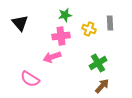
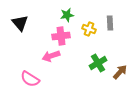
green star: moved 2 px right
pink arrow: moved 1 px left, 1 px up
brown arrow: moved 18 px right, 14 px up
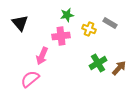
gray rectangle: rotated 56 degrees counterclockwise
pink arrow: moved 9 px left; rotated 48 degrees counterclockwise
brown arrow: moved 1 px left, 4 px up
pink semicircle: rotated 108 degrees clockwise
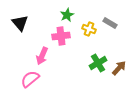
green star: rotated 16 degrees counterclockwise
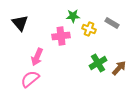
green star: moved 6 px right, 1 px down; rotated 24 degrees clockwise
gray rectangle: moved 2 px right
pink arrow: moved 5 px left, 1 px down
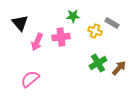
yellow cross: moved 6 px right, 2 px down
pink cross: moved 1 px down
pink arrow: moved 15 px up
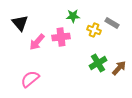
yellow cross: moved 1 px left, 1 px up
pink arrow: rotated 18 degrees clockwise
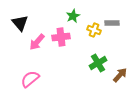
green star: rotated 24 degrees counterclockwise
gray rectangle: rotated 32 degrees counterclockwise
brown arrow: moved 1 px right, 7 px down
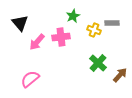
green cross: rotated 18 degrees counterclockwise
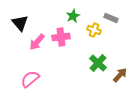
gray rectangle: moved 1 px left, 5 px up; rotated 24 degrees clockwise
